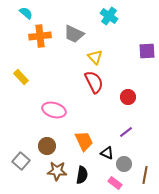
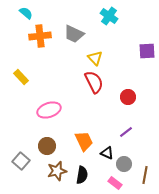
yellow triangle: moved 1 px down
pink ellipse: moved 5 px left; rotated 35 degrees counterclockwise
brown star: rotated 18 degrees counterclockwise
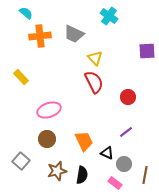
brown circle: moved 7 px up
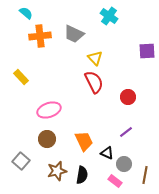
pink rectangle: moved 2 px up
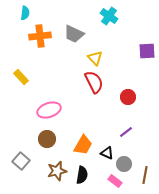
cyan semicircle: moved 1 px left; rotated 56 degrees clockwise
orange trapezoid: moved 1 px left, 4 px down; rotated 55 degrees clockwise
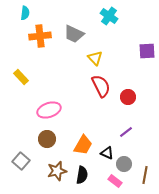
red semicircle: moved 7 px right, 4 px down
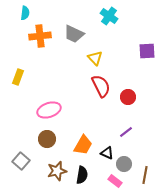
yellow rectangle: moved 3 px left; rotated 63 degrees clockwise
